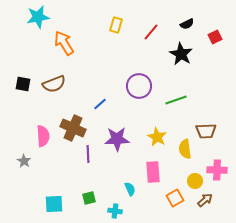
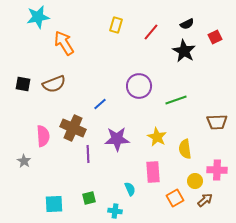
black star: moved 3 px right, 3 px up
brown trapezoid: moved 11 px right, 9 px up
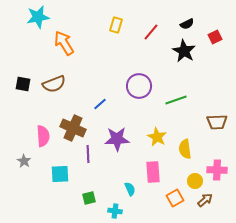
cyan square: moved 6 px right, 30 px up
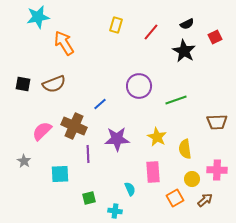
brown cross: moved 1 px right, 2 px up
pink semicircle: moved 1 px left, 5 px up; rotated 130 degrees counterclockwise
yellow circle: moved 3 px left, 2 px up
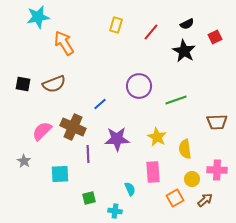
brown cross: moved 1 px left, 1 px down
